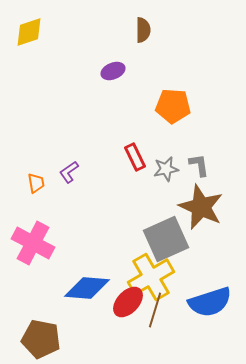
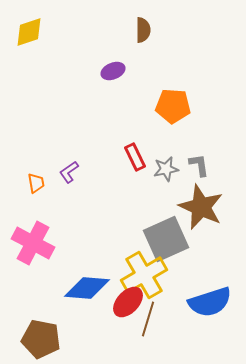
yellow cross: moved 7 px left, 2 px up
brown line: moved 7 px left, 9 px down
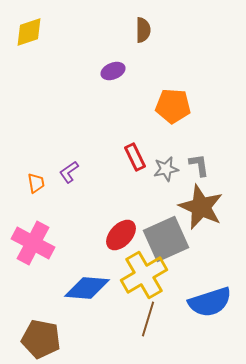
red ellipse: moved 7 px left, 67 px up
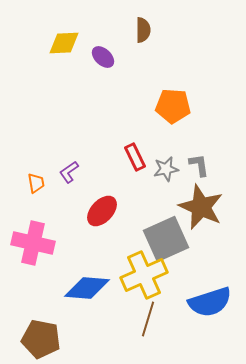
yellow diamond: moved 35 px right, 11 px down; rotated 16 degrees clockwise
purple ellipse: moved 10 px left, 14 px up; rotated 65 degrees clockwise
red ellipse: moved 19 px left, 24 px up
pink cross: rotated 15 degrees counterclockwise
yellow cross: rotated 6 degrees clockwise
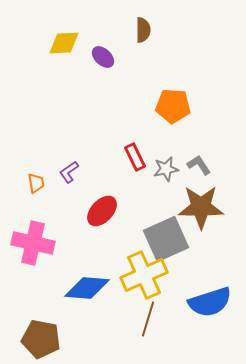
gray L-shape: rotated 25 degrees counterclockwise
brown star: rotated 24 degrees counterclockwise
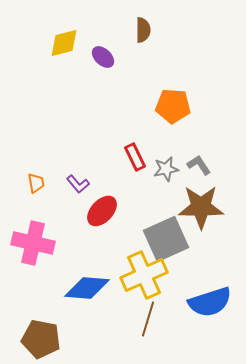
yellow diamond: rotated 12 degrees counterclockwise
purple L-shape: moved 9 px right, 12 px down; rotated 95 degrees counterclockwise
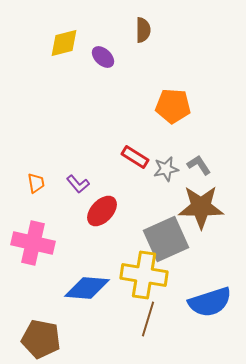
red rectangle: rotated 32 degrees counterclockwise
yellow cross: rotated 33 degrees clockwise
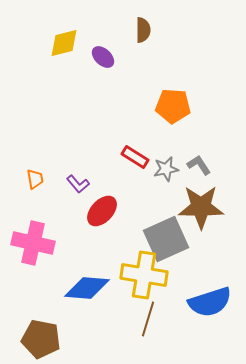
orange trapezoid: moved 1 px left, 4 px up
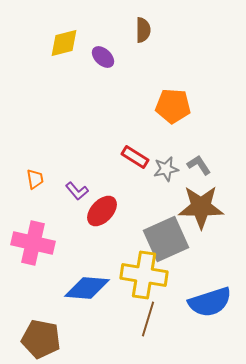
purple L-shape: moved 1 px left, 7 px down
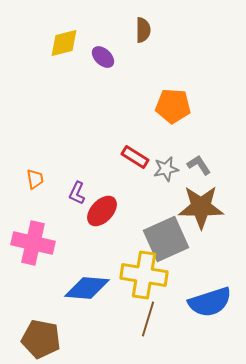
purple L-shape: moved 2 px down; rotated 65 degrees clockwise
